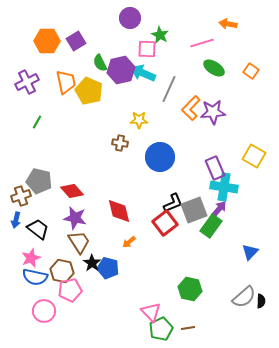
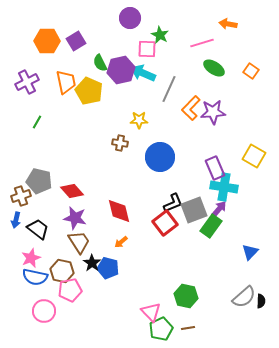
orange arrow at (129, 242): moved 8 px left
green hexagon at (190, 289): moved 4 px left, 7 px down
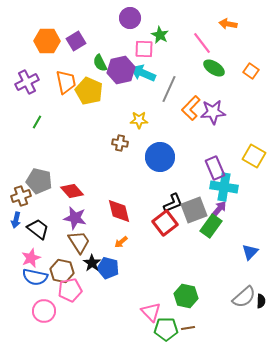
pink line at (202, 43): rotated 70 degrees clockwise
pink square at (147, 49): moved 3 px left
green pentagon at (161, 329): moved 5 px right; rotated 25 degrees clockwise
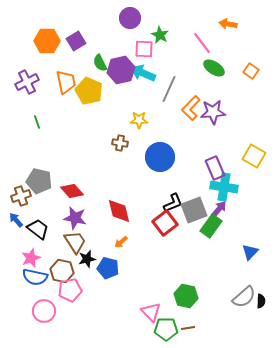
green line at (37, 122): rotated 48 degrees counterclockwise
blue arrow at (16, 220): rotated 126 degrees clockwise
brown trapezoid at (79, 242): moved 4 px left
black star at (92, 263): moved 5 px left, 4 px up; rotated 24 degrees clockwise
